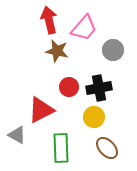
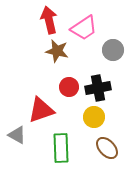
pink trapezoid: rotated 16 degrees clockwise
black cross: moved 1 px left
red triangle: rotated 8 degrees clockwise
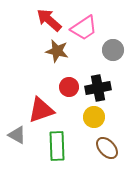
red arrow: rotated 36 degrees counterclockwise
green rectangle: moved 4 px left, 2 px up
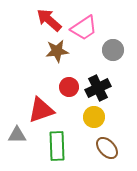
brown star: rotated 20 degrees counterclockwise
black cross: rotated 15 degrees counterclockwise
gray triangle: rotated 30 degrees counterclockwise
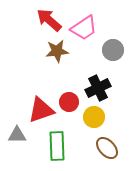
red circle: moved 15 px down
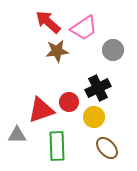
red arrow: moved 1 px left, 2 px down
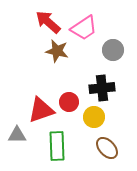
brown star: rotated 20 degrees clockwise
black cross: moved 4 px right; rotated 20 degrees clockwise
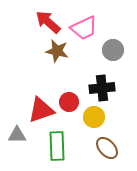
pink trapezoid: rotated 8 degrees clockwise
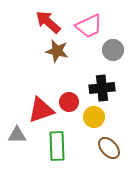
pink trapezoid: moved 5 px right, 2 px up
brown ellipse: moved 2 px right
